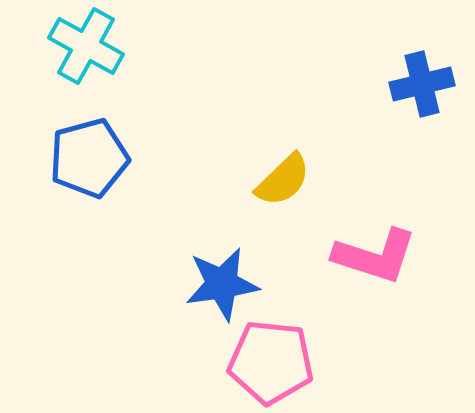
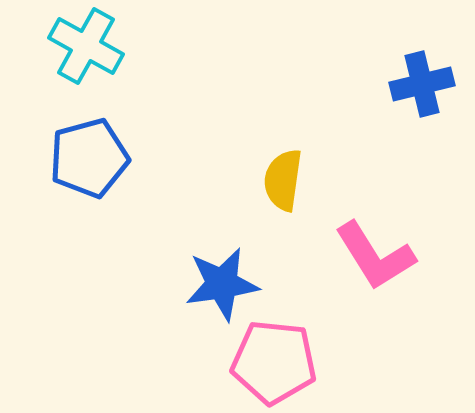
yellow semicircle: rotated 142 degrees clockwise
pink L-shape: rotated 40 degrees clockwise
pink pentagon: moved 3 px right
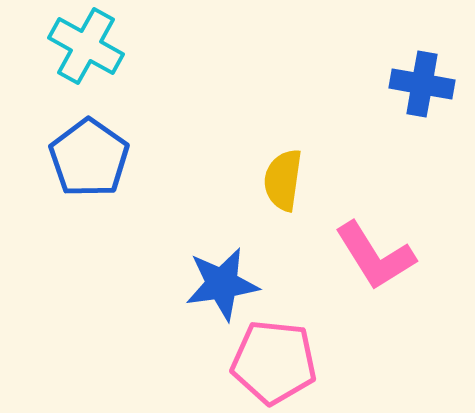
blue cross: rotated 24 degrees clockwise
blue pentagon: rotated 22 degrees counterclockwise
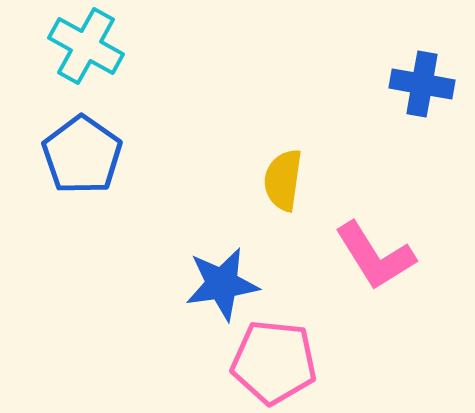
blue pentagon: moved 7 px left, 3 px up
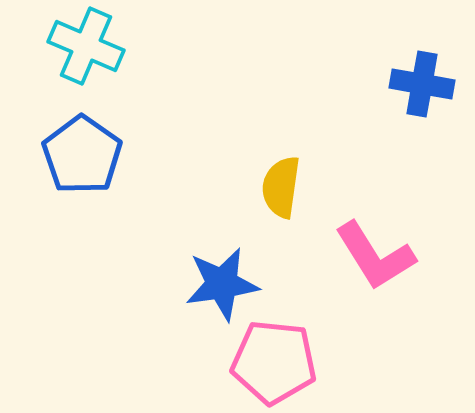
cyan cross: rotated 6 degrees counterclockwise
yellow semicircle: moved 2 px left, 7 px down
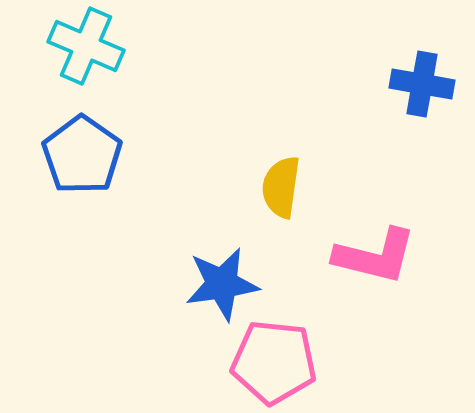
pink L-shape: rotated 44 degrees counterclockwise
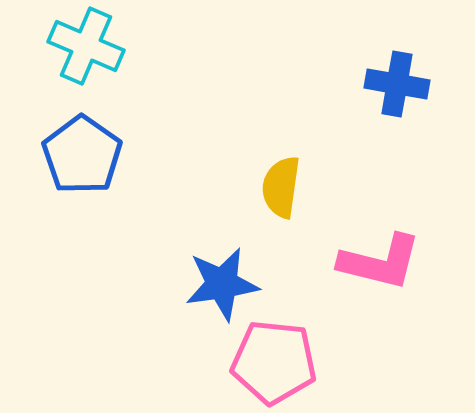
blue cross: moved 25 px left
pink L-shape: moved 5 px right, 6 px down
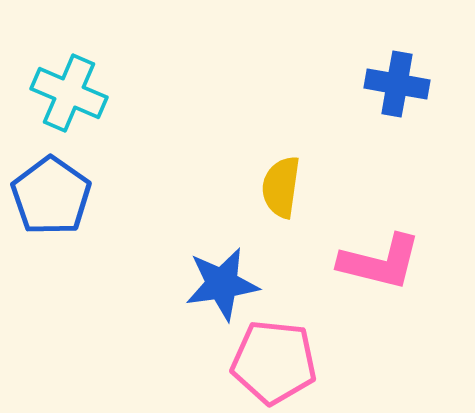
cyan cross: moved 17 px left, 47 px down
blue pentagon: moved 31 px left, 41 px down
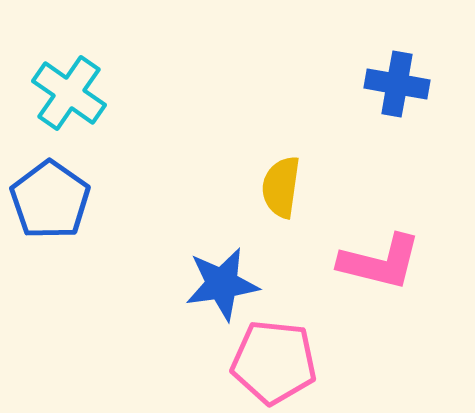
cyan cross: rotated 12 degrees clockwise
blue pentagon: moved 1 px left, 4 px down
